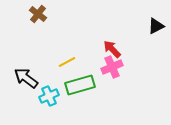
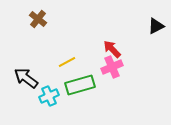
brown cross: moved 5 px down
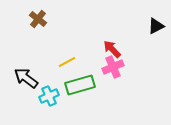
pink cross: moved 1 px right
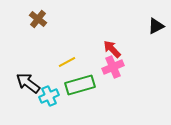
black arrow: moved 2 px right, 5 px down
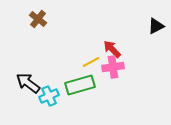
yellow line: moved 24 px right
pink cross: rotated 15 degrees clockwise
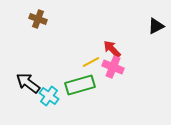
brown cross: rotated 18 degrees counterclockwise
pink cross: rotated 30 degrees clockwise
cyan cross: rotated 30 degrees counterclockwise
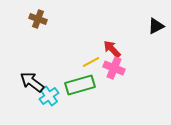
pink cross: moved 1 px right, 1 px down
black arrow: moved 4 px right, 1 px up
cyan cross: rotated 18 degrees clockwise
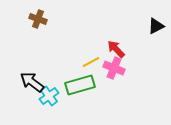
red arrow: moved 4 px right
